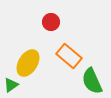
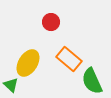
orange rectangle: moved 3 px down
green triangle: rotated 42 degrees counterclockwise
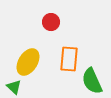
orange rectangle: rotated 55 degrees clockwise
yellow ellipse: moved 1 px up
green triangle: moved 3 px right, 2 px down
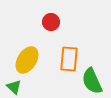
yellow ellipse: moved 1 px left, 2 px up
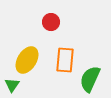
orange rectangle: moved 4 px left, 1 px down
green semicircle: moved 2 px left, 2 px up; rotated 48 degrees clockwise
green triangle: moved 2 px left, 2 px up; rotated 21 degrees clockwise
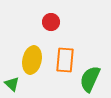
yellow ellipse: moved 5 px right; rotated 20 degrees counterclockwise
green triangle: moved 1 px up; rotated 21 degrees counterclockwise
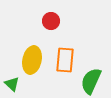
red circle: moved 1 px up
green semicircle: moved 1 px right, 2 px down
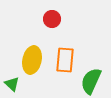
red circle: moved 1 px right, 2 px up
